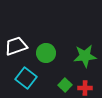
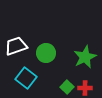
green star: moved 1 px down; rotated 20 degrees counterclockwise
green square: moved 2 px right, 2 px down
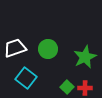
white trapezoid: moved 1 px left, 2 px down
green circle: moved 2 px right, 4 px up
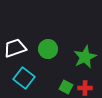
cyan square: moved 2 px left
green square: moved 1 px left; rotated 16 degrees counterclockwise
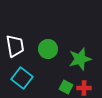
white trapezoid: moved 2 px up; rotated 100 degrees clockwise
green star: moved 5 px left, 2 px down; rotated 10 degrees clockwise
cyan square: moved 2 px left
red cross: moved 1 px left
